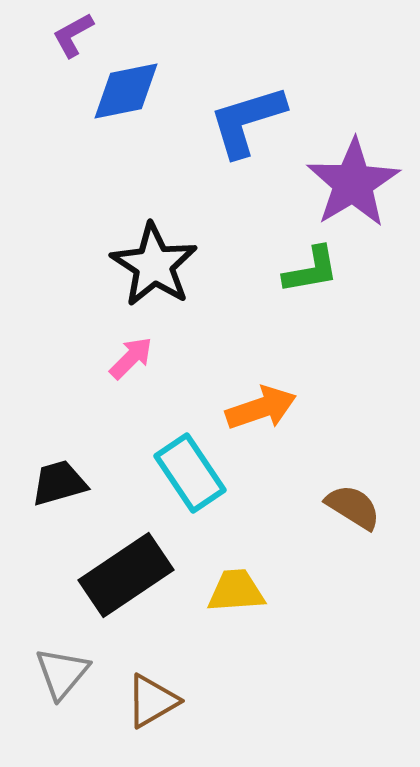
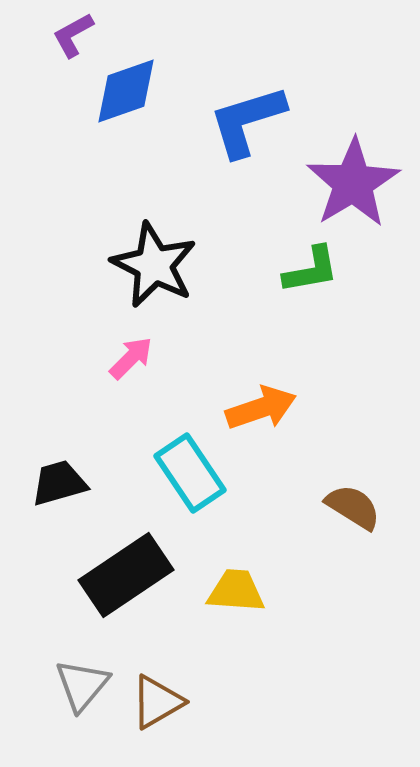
blue diamond: rotated 8 degrees counterclockwise
black star: rotated 6 degrees counterclockwise
yellow trapezoid: rotated 8 degrees clockwise
gray triangle: moved 20 px right, 12 px down
brown triangle: moved 5 px right, 1 px down
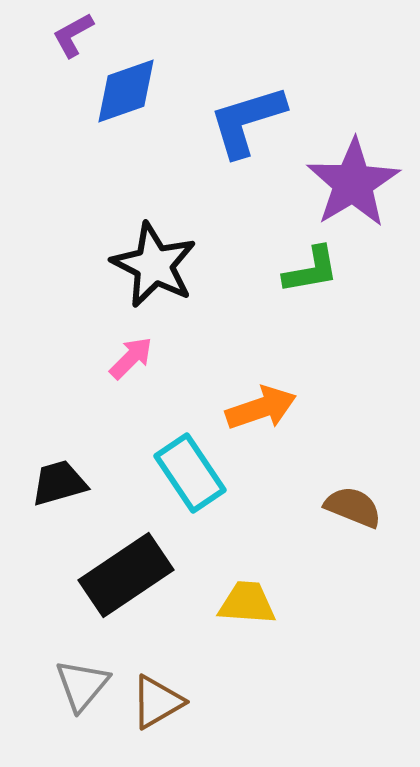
brown semicircle: rotated 10 degrees counterclockwise
yellow trapezoid: moved 11 px right, 12 px down
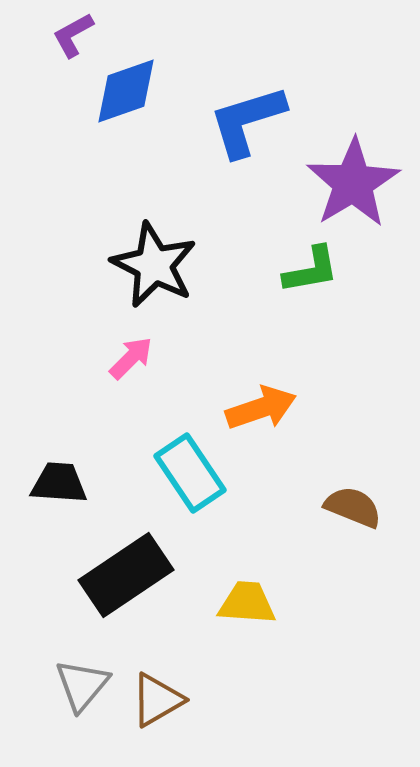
black trapezoid: rotated 20 degrees clockwise
brown triangle: moved 2 px up
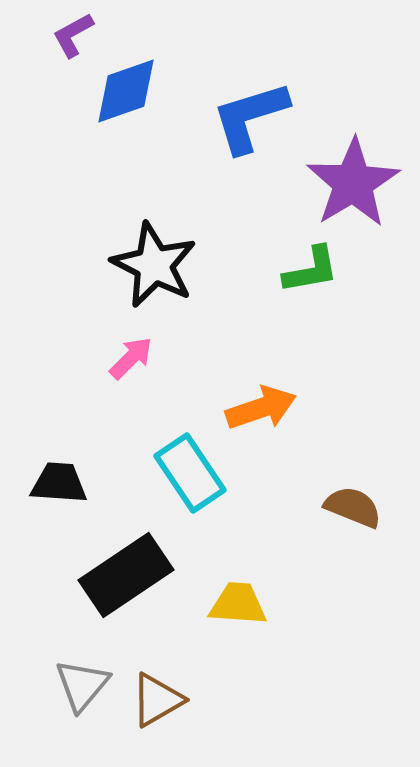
blue L-shape: moved 3 px right, 4 px up
yellow trapezoid: moved 9 px left, 1 px down
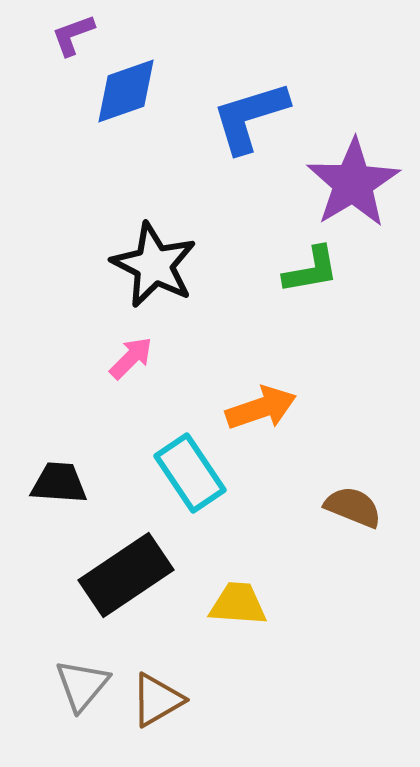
purple L-shape: rotated 9 degrees clockwise
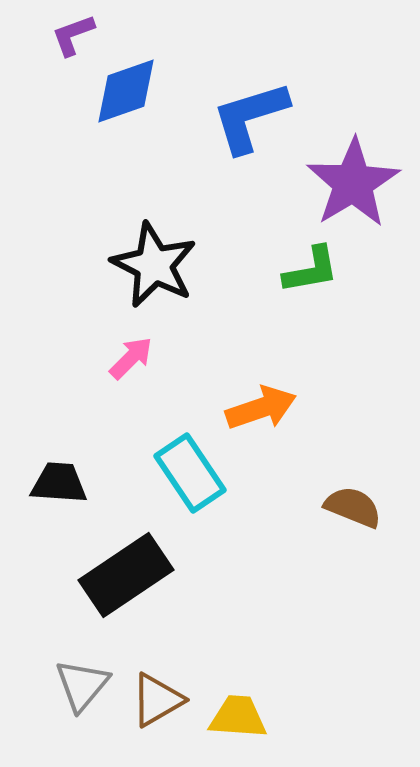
yellow trapezoid: moved 113 px down
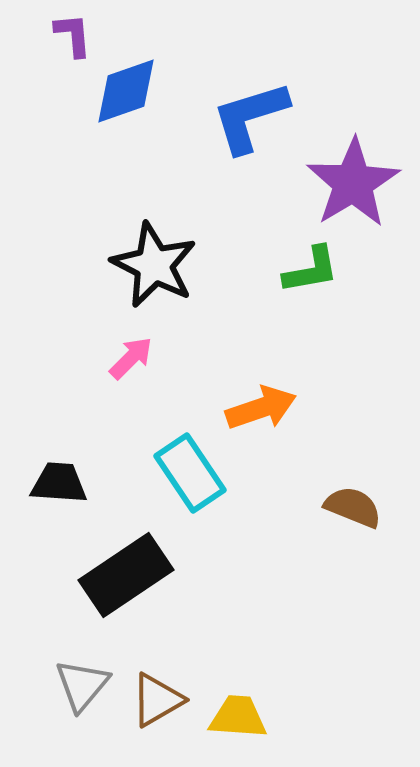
purple L-shape: rotated 105 degrees clockwise
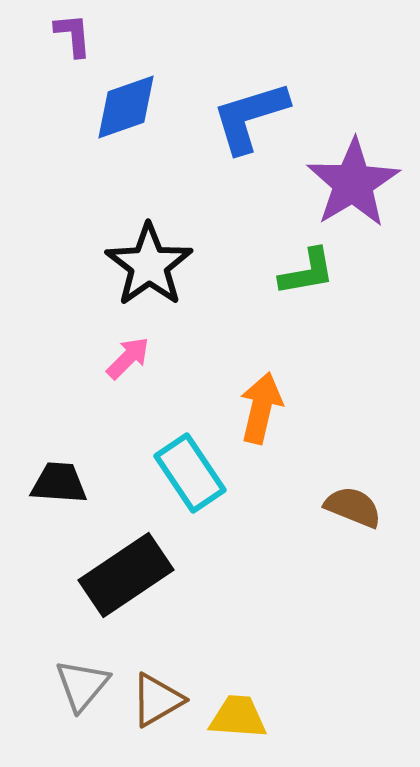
blue diamond: moved 16 px down
black star: moved 5 px left; rotated 10 degrees clockwise
green L-shape: moved 4 px left, 2 px down
pink arrow: moved 3 px left
orange arrow: rotated 58 degrees counterclockwise
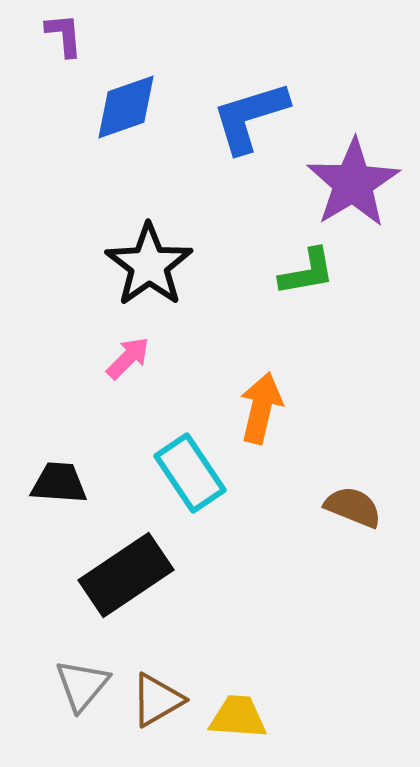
purple L-shape: moved 9 px left
